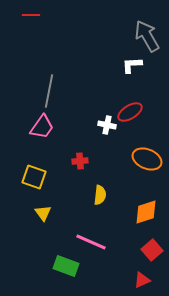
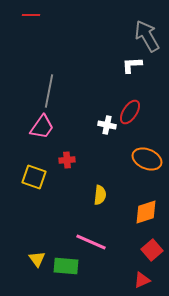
red ellipse: rotated 25 degrees counterclockwise
red cross: moved 13 px left, 1 px up
yellow triangle: moved 6 px left, 46 px down
green rectangle: rotated 15 degrees counterclockwise
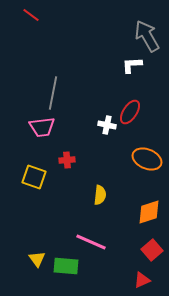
red line: rotated 36 degrees clockwise
gray line: moved 4 px right, 2 px down
pink trapezoid: rotated 48 degrees clockwise
orange diamond: moved 3 px right
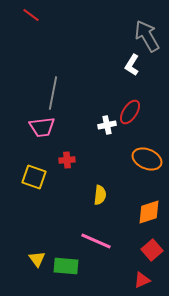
white L-shape: rotated 55 degrees counterclockwise
white cross: rotated 24 degrees counterclockwise
pink line: moved 5 px right, 1 px up
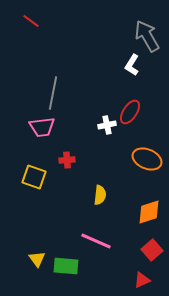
red line: moved 6 px down
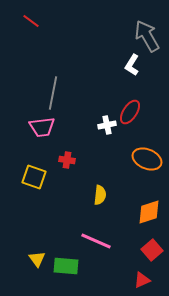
red cross: rotated 14 degrees clockwise
